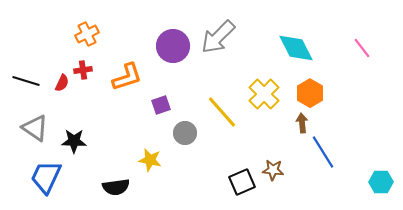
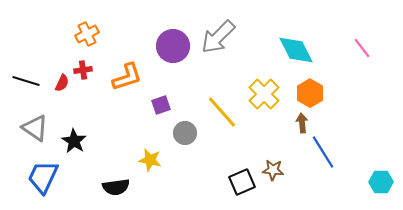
cyan diamond: moved 2 px down
black star: rotated 30 degrees clockwise
blue trapezoid: moved 3 px left
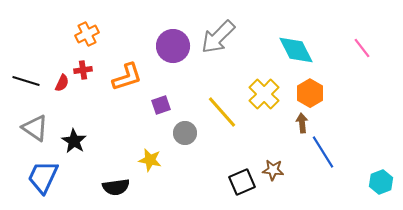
cyan hexagon: rotated 20 degrees counterclockwise
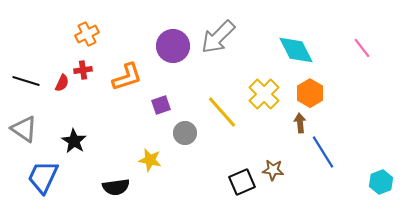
brown arrow: moved 2 px left
gray triangle: moved 11 px left, 1 px down
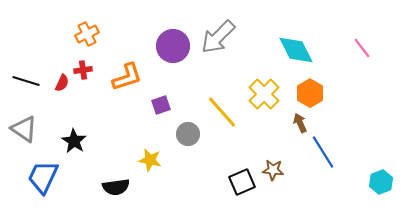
brown arrow: rotated 18 degrees counterclockwise
gray circle: moved 3 px right, 1 px down
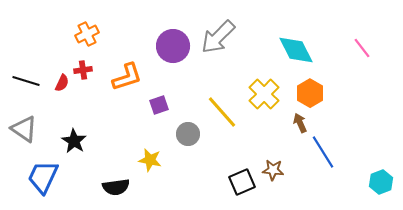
purple square: moved 2 px left
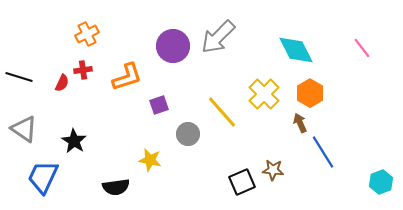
black line: moved 7 px left, 4 px up
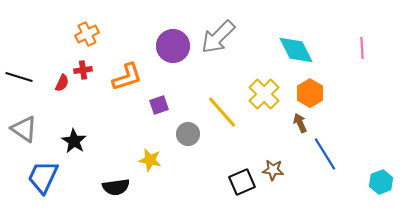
pink line: rotated 35 degrees clockwise
blue line: moved 2 px right, 2 px down
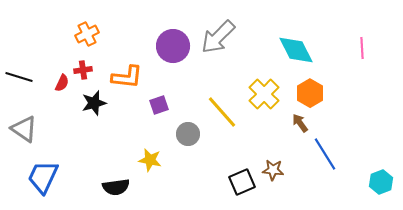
orange L-shape: rotated 24 degrees clockwise
brown arrow: rotated 12 degrees counterclockwise
black star: moved 20 px right, 38 px up; rotated 25 degrees clockwise
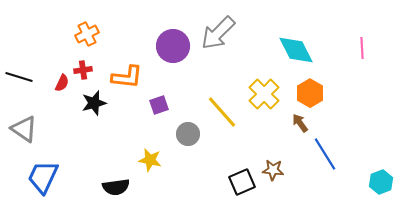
gray arrow: moved 4 px up
